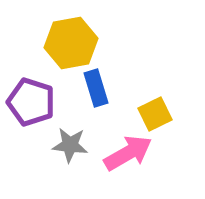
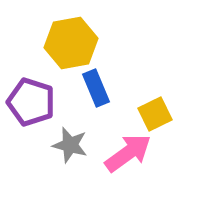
blue rectangle: rotated 6 degrees counterclockwise
gray star: rotated 9 degrees clockwise
pink arrow: rotated 6 degrees counterclockwise
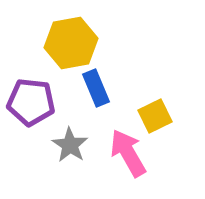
purple pentagon: rotated 12 degrees counterclockwise
yellow square: moved 2 px down
gray star: rotated 18 degrees clockwise
pink arrow: rotated 84 degrees counterclockwise
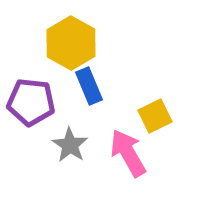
yellow hexagon: rotated 21 degrees counterclockwise
blue rectangle: moved 7 px left, 2 px up
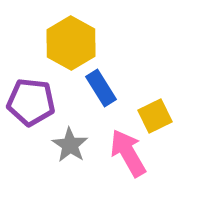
blue rectangle: moved 12 px right, 2 px down; rotated 9 degrees counterclockwise
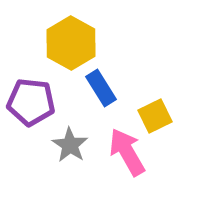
pink arrow: moved 1 px left, 1 px up
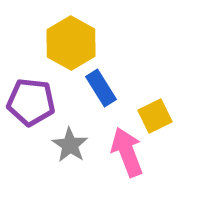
pink arrow: rotated 9 degrees clockwise
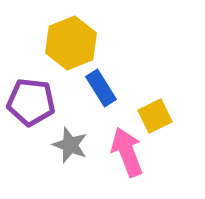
yellow hexagon: rotated 9 degrees clockwise
gray star: rotated 12 degrees counterclockwise
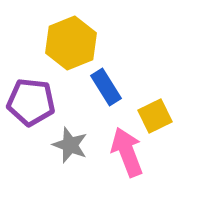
blue rectangle: moved 5 px right, 1 px up
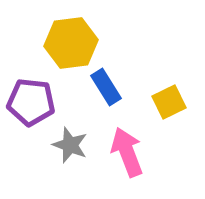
yellow hexagon: rotated 15 degrees clockwise
yellow square: moved 14 px right, 14 px up
